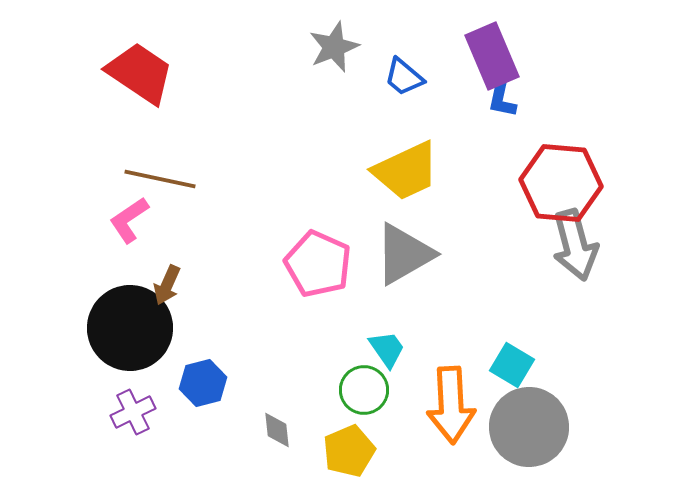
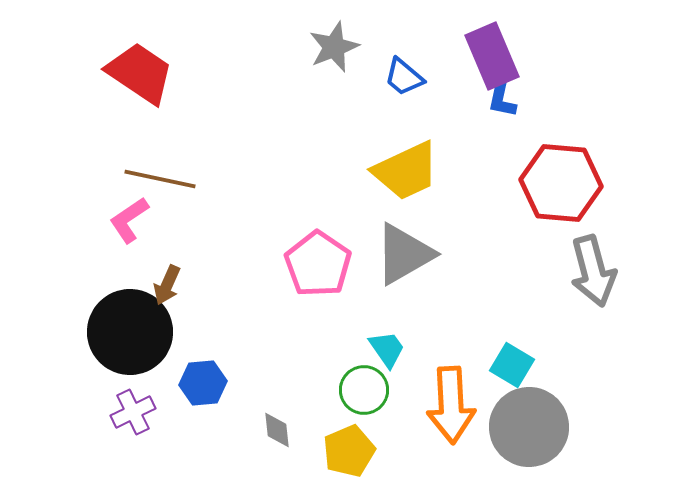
gray arrow: moved 18 px right, 26 px down
pink pentagon: rotated 10 degrees clockwise
black circle: moved 4 px down
blue hexagon: rotated 9 degrees clockwise
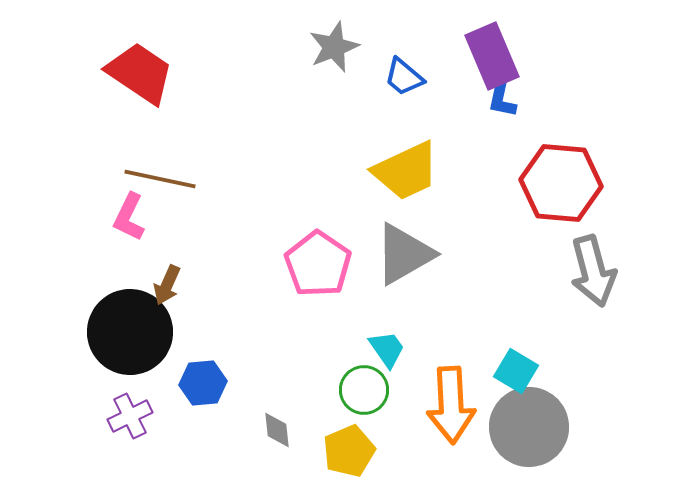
pink L-shape: moved 3 px up; rotated 30 degrees counterclockwise
cyan square: moved 4 px right, 6 px down
purple cross: moved 3 px left, 4 px down
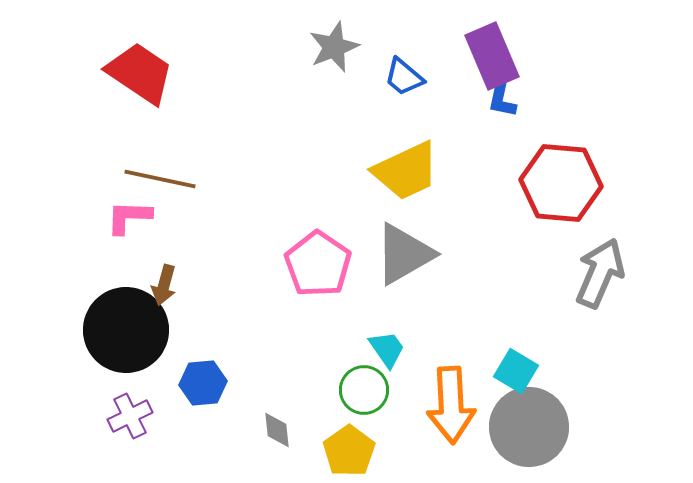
pink L-shape: rotated 66 degrees clockwise
gray arrow: moved 7 px right, 2 px down; rotated 142 degrees counterclockwise
brown arrow: moved 3 px left; rotated 9 degrees counterclockwise
black circle: moved 4 px left, 2 px up
yellow pentagon: rotated 12 degrees counterclockwise
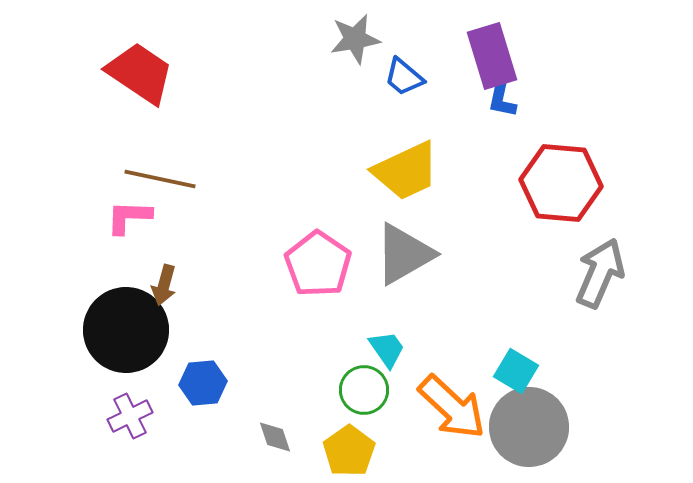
gray star: moved 21 px right, 8 px up; rotated 12 degrees clockwise
purple rectangle: rotated 6 degrees clockwise
orange arrow: moved 1 px right, 2 px down; rotated 44 degrees counterclockwise
gray diamond: moved 2 px left, 7 px down; rotated 12 degrees counterclockwise
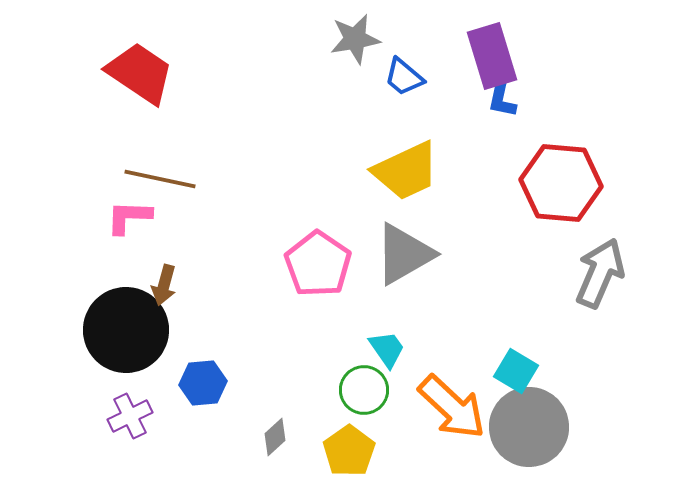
gray diamond: rotated 66 degrees clockwise
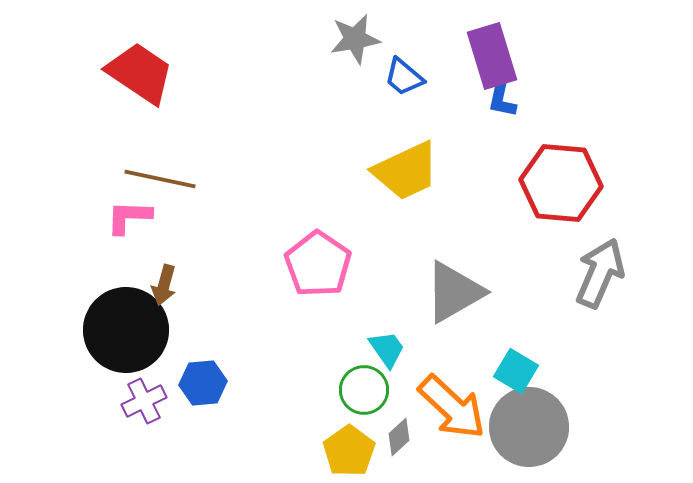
gray triangle: moved 50 px right, 38 px down
purple cross: moved 14 px right, 15 px up
gray diamond: moved 124 px right
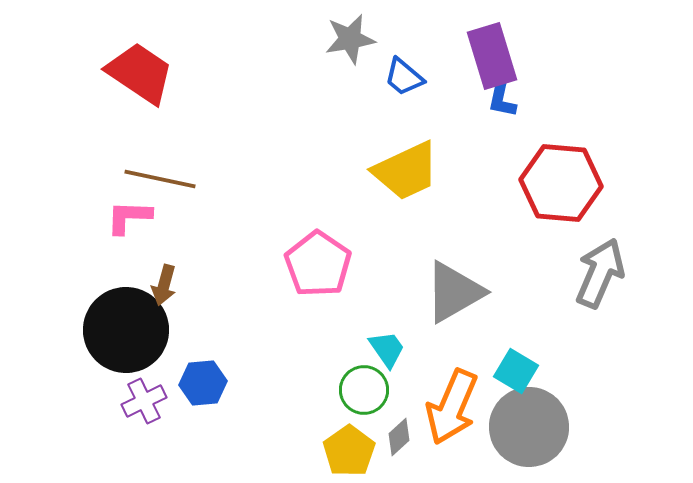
gray star: moved 5 px left
orange arrow: rotated 70 degrees clockwise
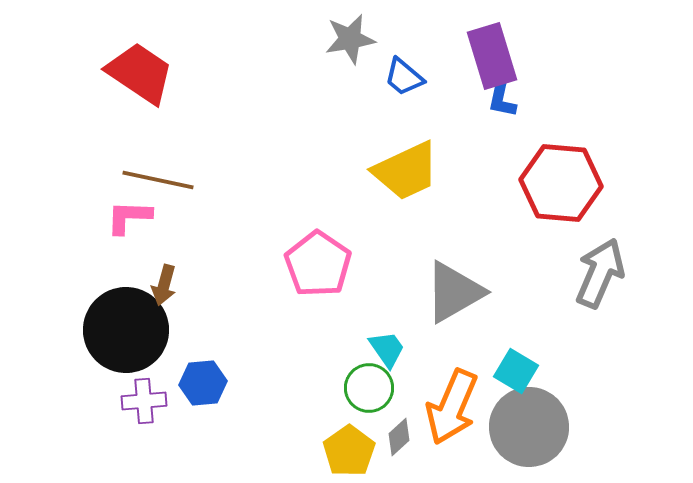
brown line: moved 2 px left, 1 px down
green circle: moved 5 px right, 2 px up
purple cross: rotated 21 degrees clockwise
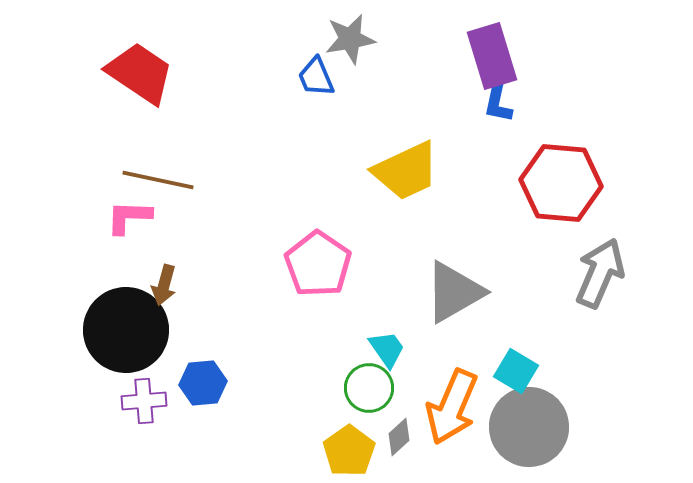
blue trapezoid: moved 88 px left; rotated 27 degrees clockwise
blue L-shape: moved 4 px left, 5 px down
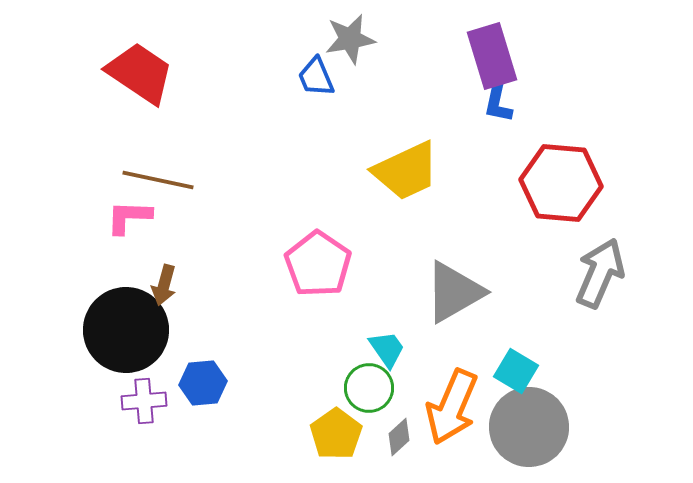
yellow pentagon: moved 13 px left, 17 px up
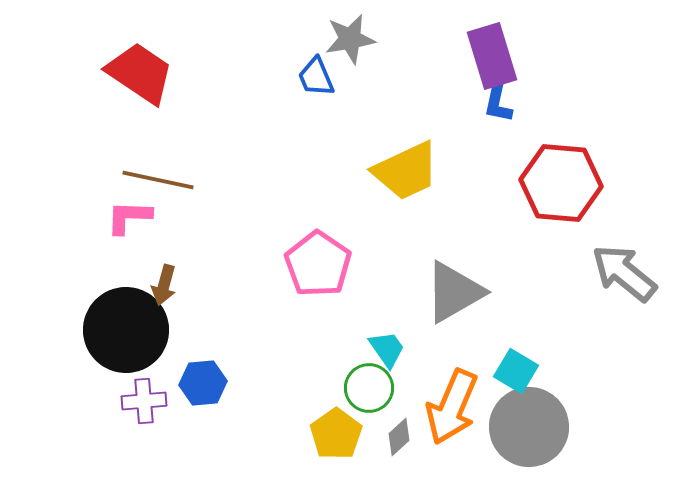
gray arrow: moved 24 px right; rotated 74 degrees counterclockwise
